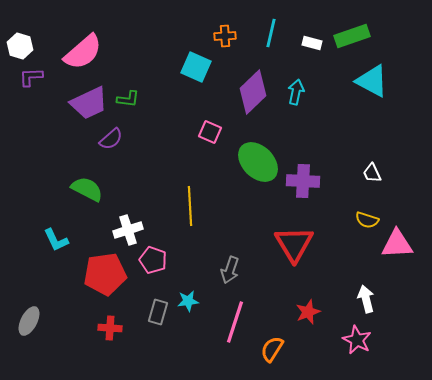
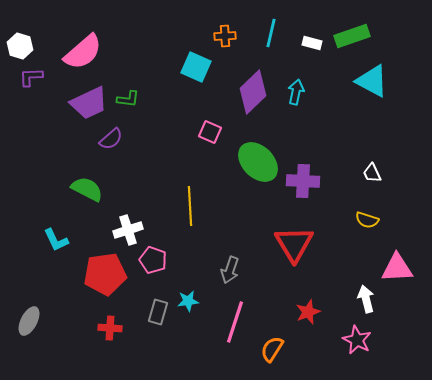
pink triangle: moved 24 px down
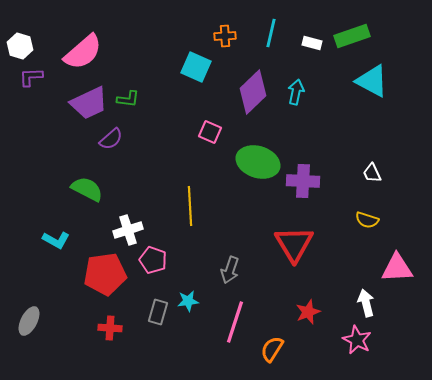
green ellipse: rotated 27 degrees counterclockwise
cyan L-shape: rotated 36 degrees counterclockwise
white arrow: moved 4 px down
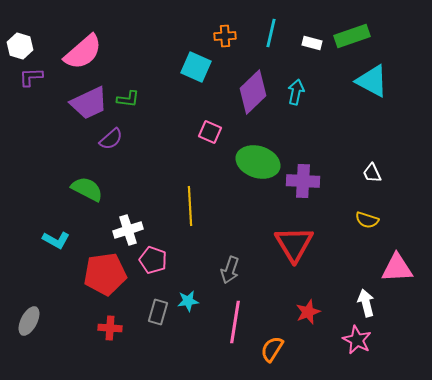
pink line: rotated 9 degrees counterclockwise
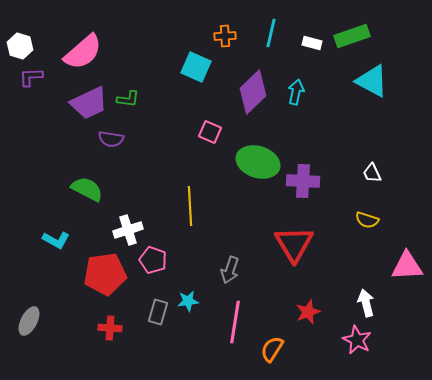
purple semicircle: rotated 50 degrees clockwise
pink triangle: moved 10 px right, 2 px up
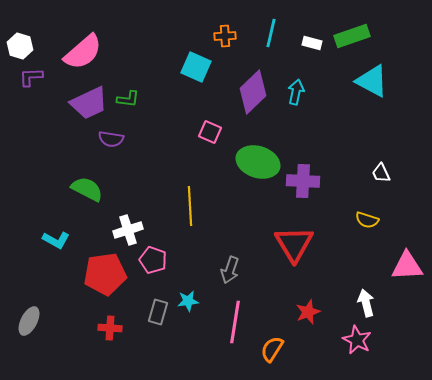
white trapezoid: moved 9 px right
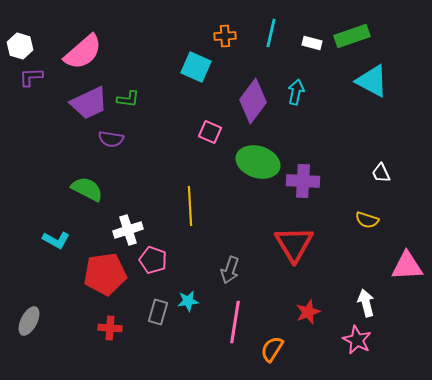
purple diamond: moved 9 px down; rotated 9 degrees counterclockwise
